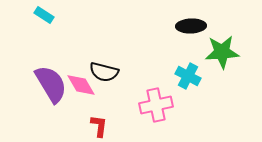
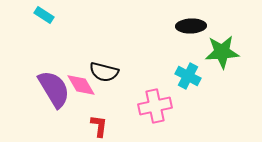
purple semicircle: moved 3 px right, 5 px down
pink cross: moved 1 px left, 1 px down
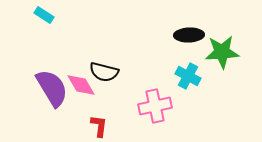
black ellipse: moved 2 px left, 9 px down
purple semicircle: moved 2 px left, 1 px up
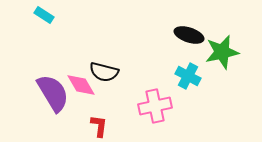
black ellipse: rotated 20 degrees clockwise
green star: rotated 8 degrees counterclockwise
purple semicircle: moved 1 px right, 5 px down
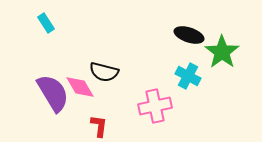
cyan rectangle: moved 2 px right, 8 px down; rotated 24 degrees clockwise
green star: rotated 24 degrees counterclockwise
pink diamond: moved 1 px left, 2 px down
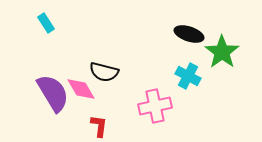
black ellipse: moved 1 px up
pink diamond: moved 1 px right, 2 px down
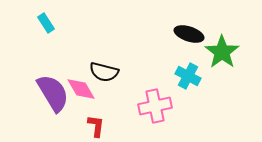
red L-shape: moved 3 px left
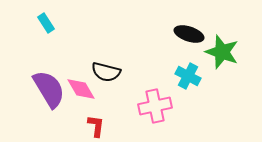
green star: rotated 16 degrees counterclockwise
black semicircle: moved 2 px right
purple semicircle: moved 4 px left, 4 px up
